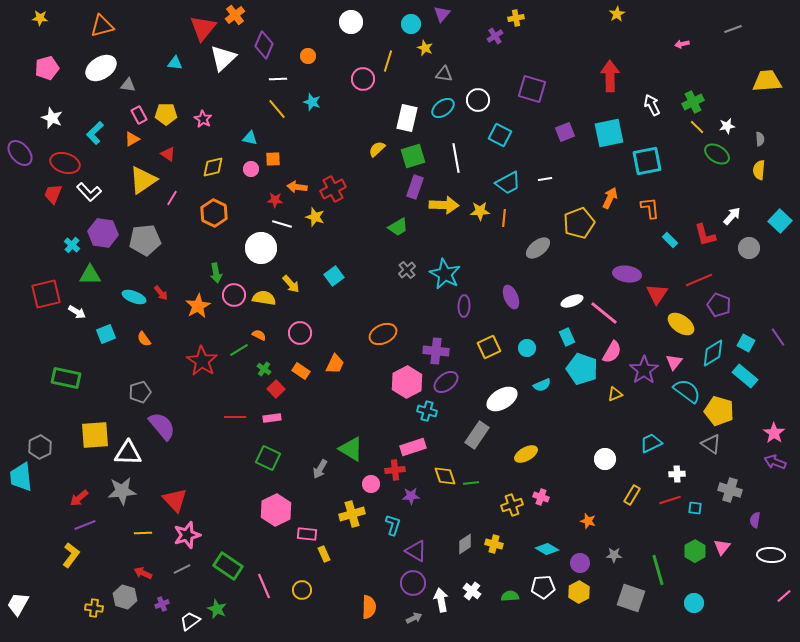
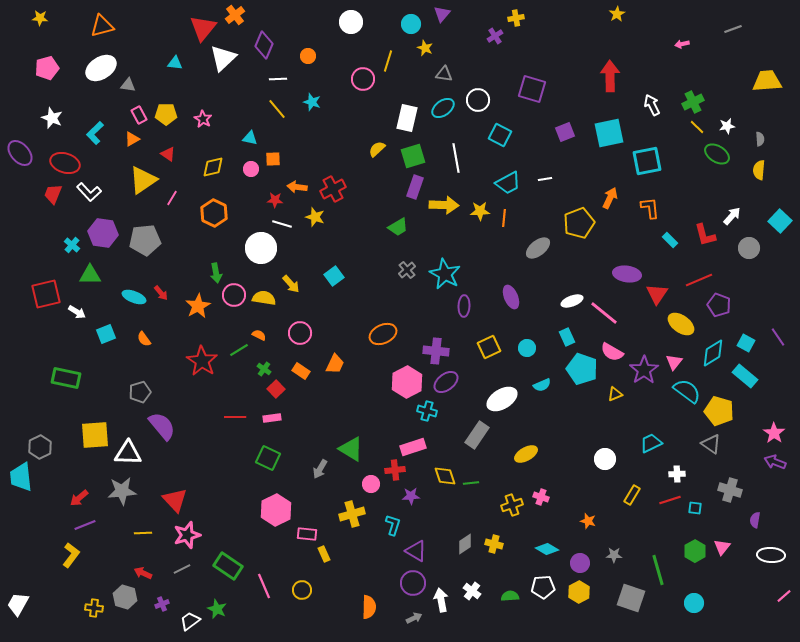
pink semicircle at (612, 352): rotated 90 degrees clockwise
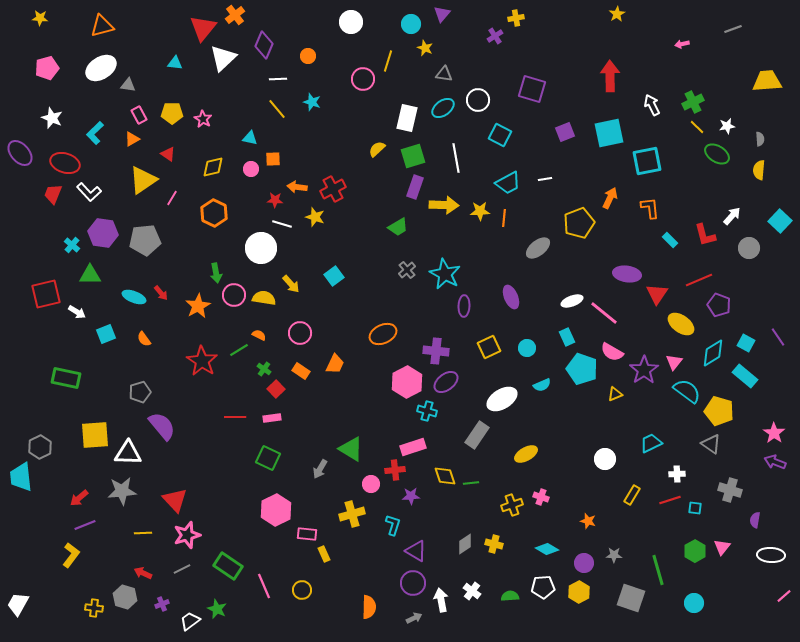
yellow pentagon at (166, 114): moved 6 px right, 1 px up
purple circle at (580, 563): moved 4 px right
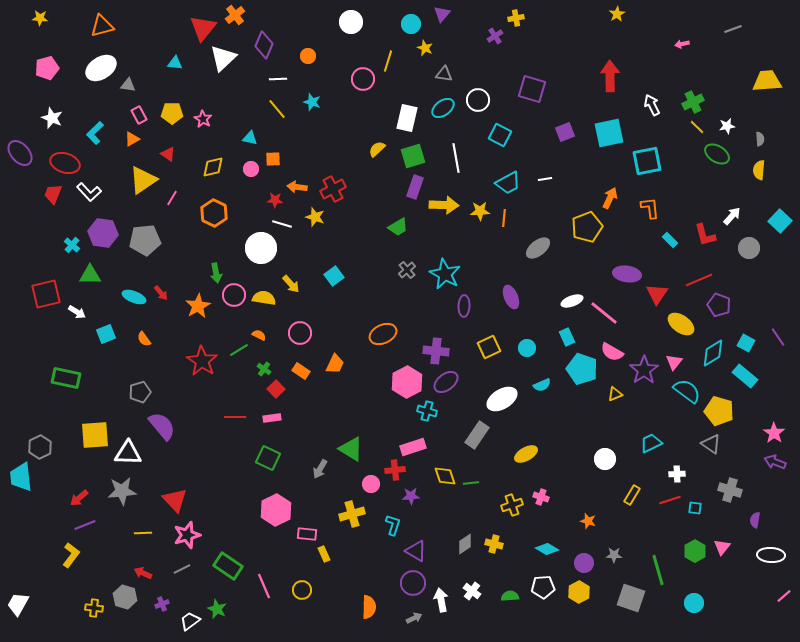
yellow pentagon at (579, 223): moved 8 px right, 4 px down
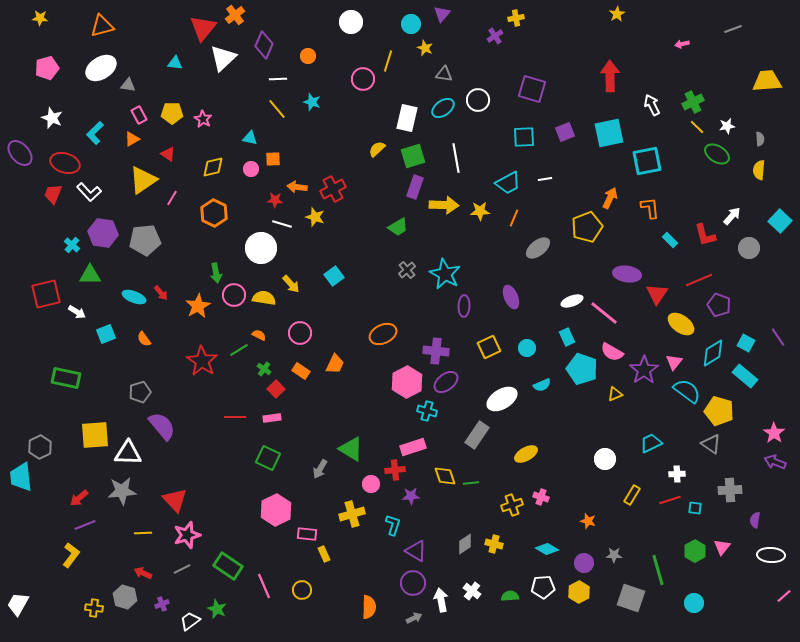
cyan square at (500, 135): moved 24 px right, 2 px down; rotated 30 degrees counterclockwise
orange line at (504, 218): moved 10 px right; rotated 18 degrees clockwise
gray cross at (730, 490): rotated 20 degrees counterclockwise
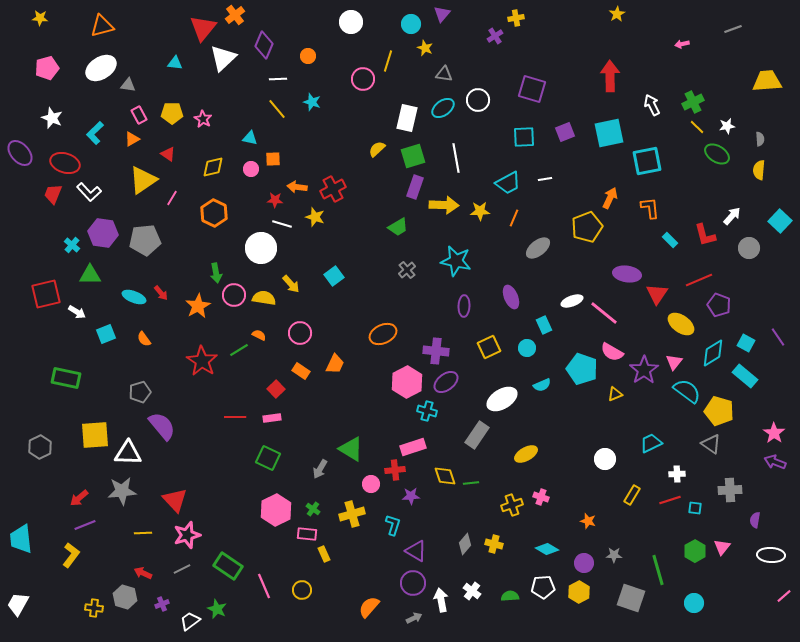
cyan star at (445, 274): moved 11 px right, 13 px up; rotated 16 degrees counterclockwise
cyan rectangle at (567, 337): moved 23 px left, 12 px up
green cross at (264, 369): moved 49 px right, 140 px down
cyan trapezoid at (21, 477): moved 62 px down
gray diamond at (465, 544): rotated 15 degrees counterclockwise
orange semicircle at (369, 607): rotated 140 degrees counterclockwise
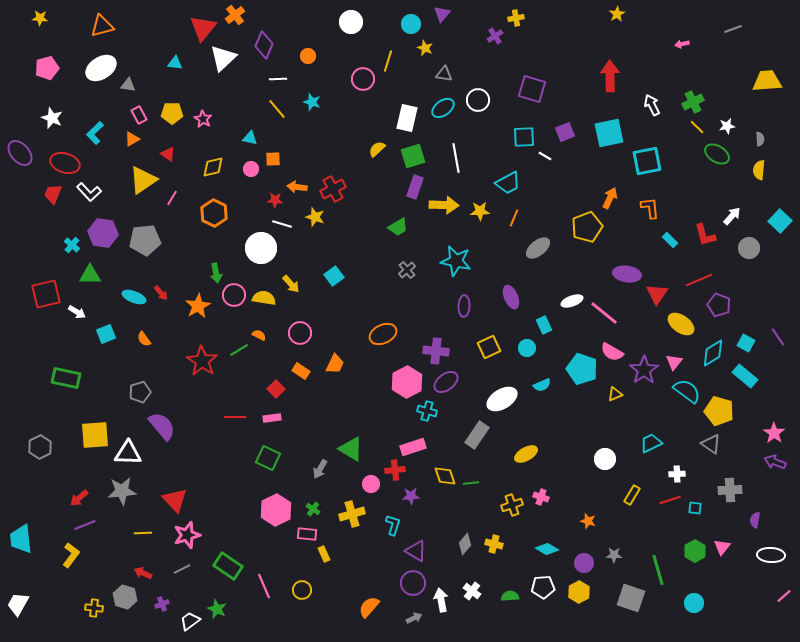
white line at (545, 179): moved 23 px up; rotated 40 degrees clockwise
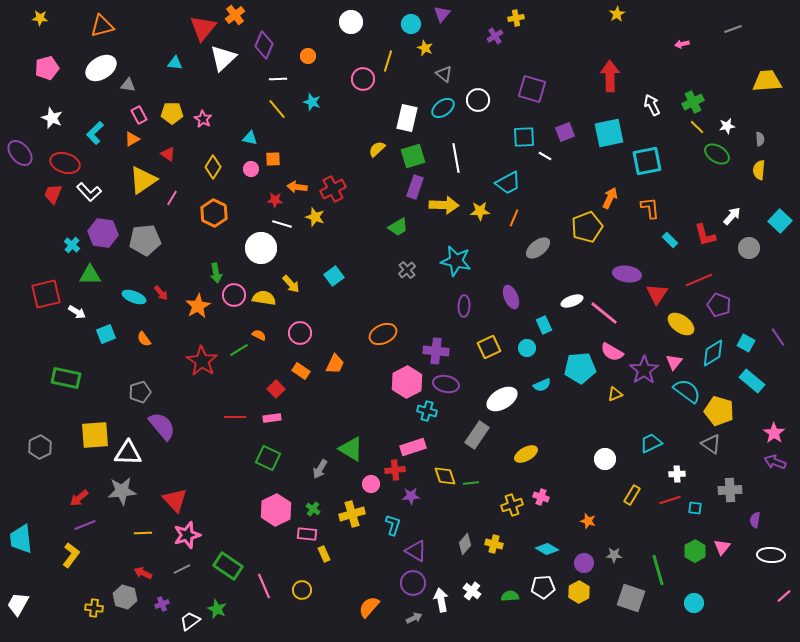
gray triangle at (444, 74): rotated 30 degrees clockwise
yellow diamond at (213, 167): rotated 45 degrees counterclockwise
cyan pentagon at (582, 369): moved 2 px left, 1 px up; rotated 24 degrees counterclockwise
cyan rectangle at (745, 376): moved 7 px right, 5 px down
purple ellipse at (446, 382): moved 2 px down; rotated 50 degrees clockwise
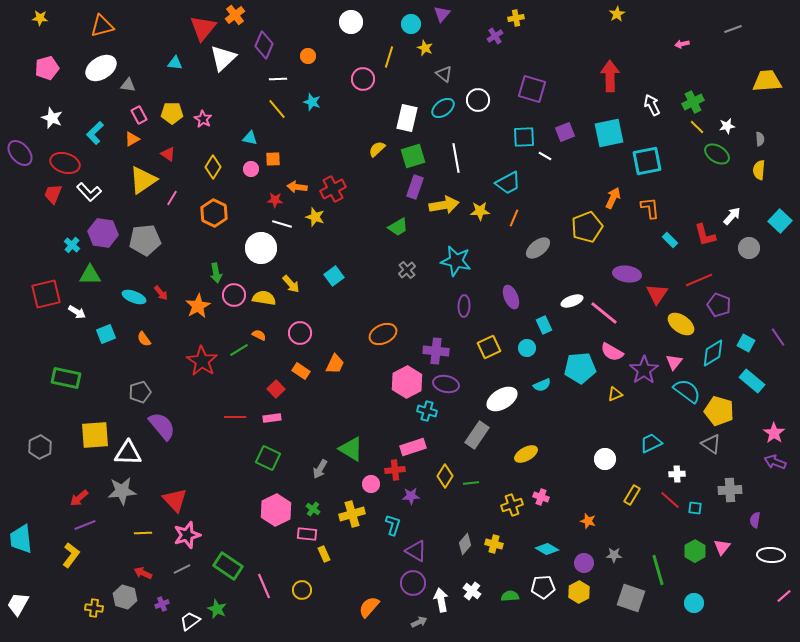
yellow line at (388, 61): moved 1 px right, 4 px up
orange arrow at (610, 198): moved 3 px right
yellow arrow at (444, 205): rotated 12 degrees counterclockwise
yellow diamond at (445, 476): rotated 50 degrees clockwise
red line at (670, 500): rotated 60 degrees clockwise
gray arrow at (414, 618): moved 5 px right, 4 px down
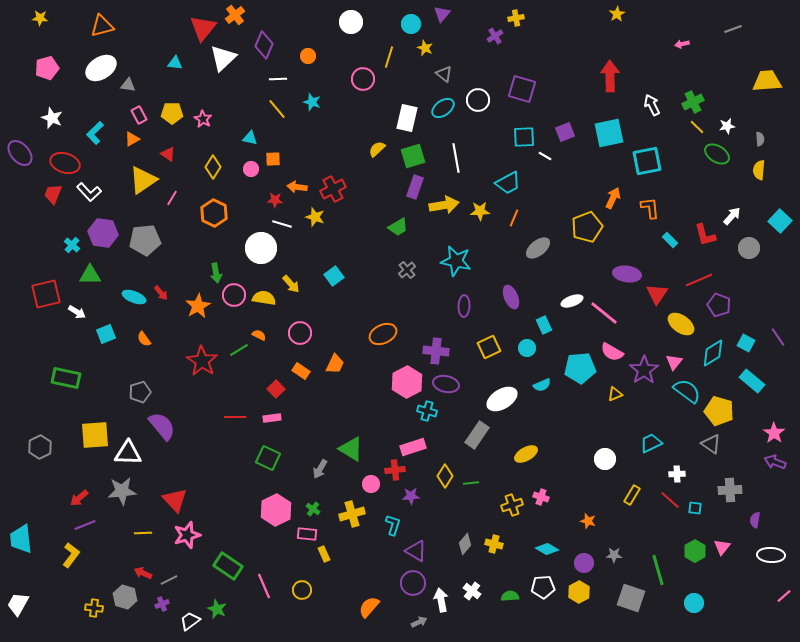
purple square at (532, 89): moved 10 px left
gray line at (182, 569): moved 13 px left, 11 px down
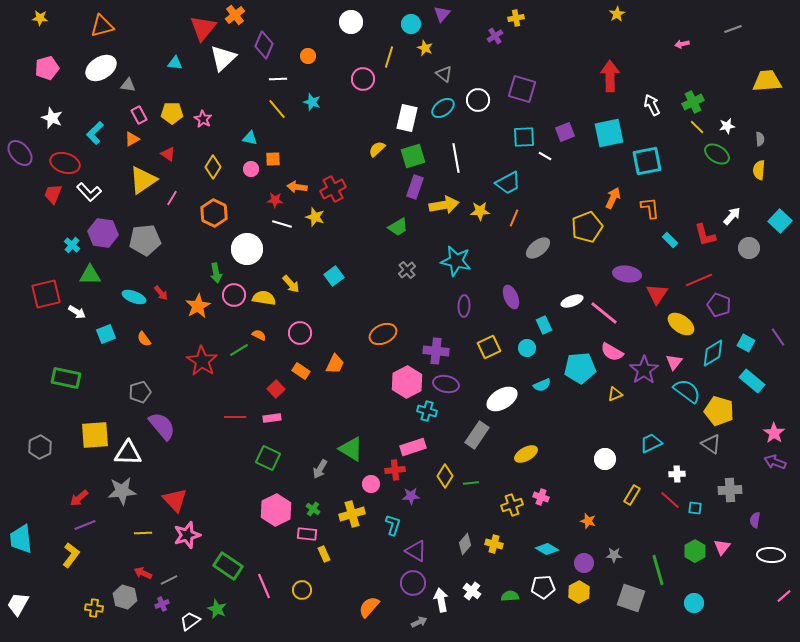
white circle at (261, 248): moved 14 px left, 1 px down
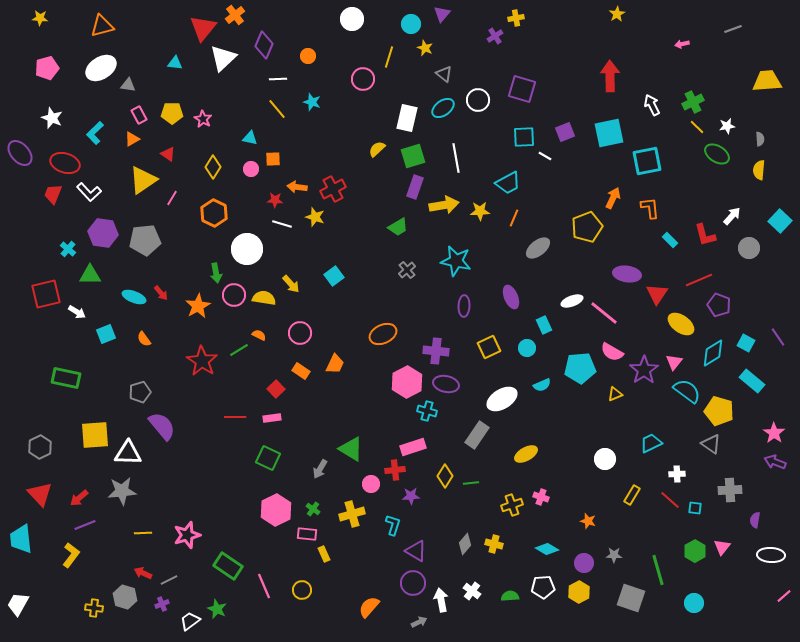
white circle at (351, 22): moved 1 px right, 3 px up
cyan cross at (72, 245): moved 4 px left, 4 px down
red triangle at (175, 500): moved 135 px left, 6 px up
